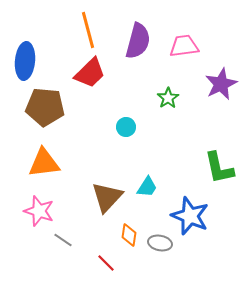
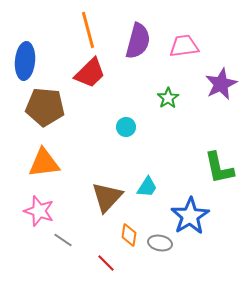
blue star: rotated 18 degrees clockwise
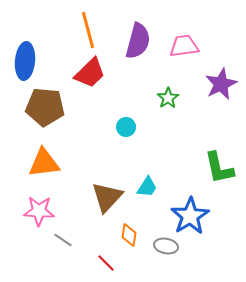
pink star: rotated 16 degrees counterclockwise
gray ellipse: moved 6 px right, 3 px down
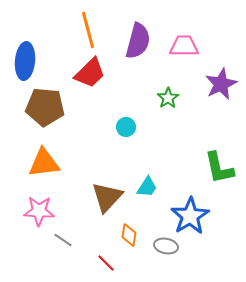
pink trapezoid: rotated 8 degrees clockwise
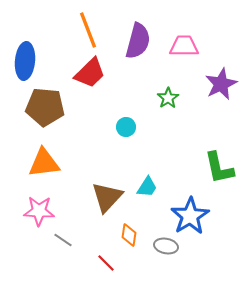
orange line: rotated 6 degrees counterclockwise
